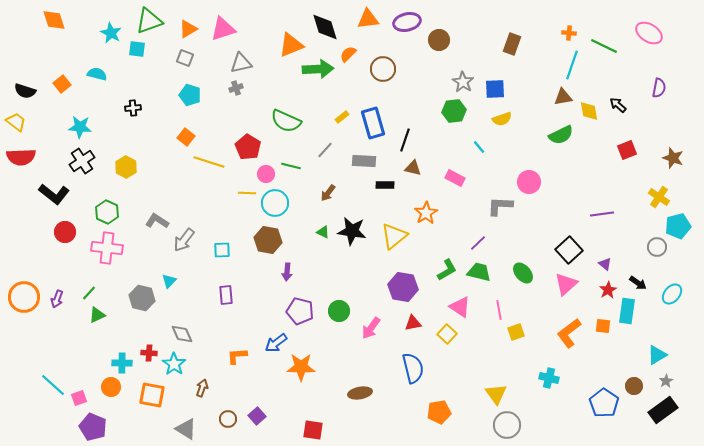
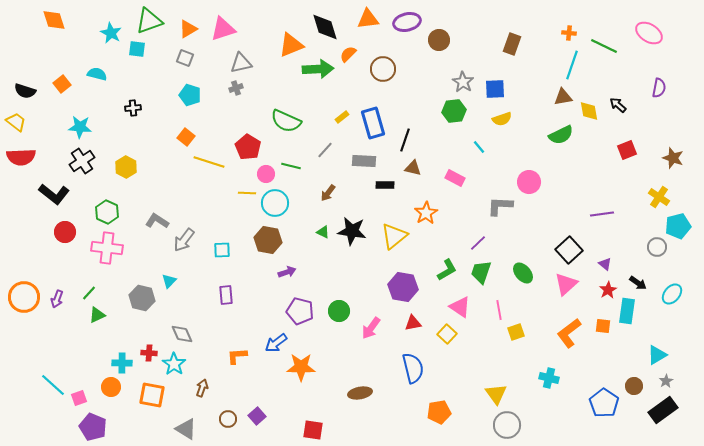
purple arrow at (287, 272): rotated 114 degrees counterclockwise
green trapezoid at (479, 272): moved 2 px right; rotated 85 degrees counterclockwise
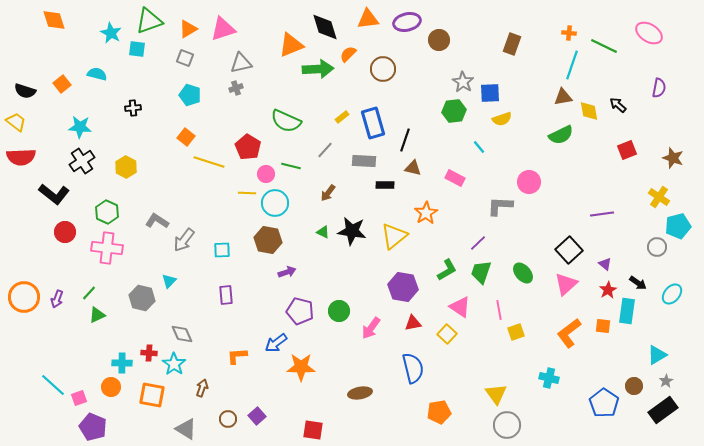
blue square at (495, 89): moved 5 px left, 4 px down
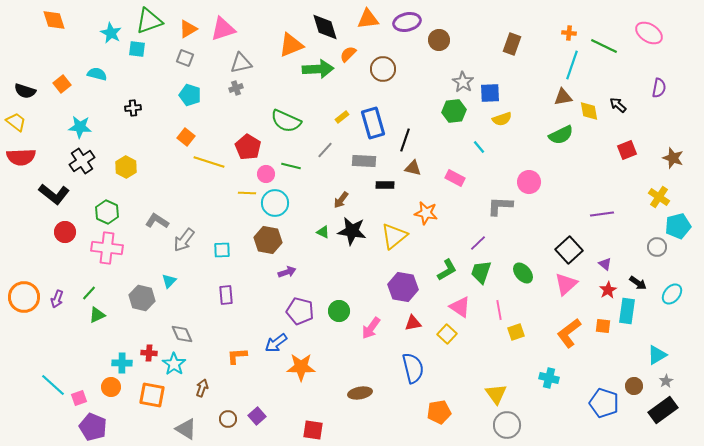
brown arrow at (328, 193): moved 13 px right, 7 px down
orange star at (426, 213): rotated 30 degrees counterclockwise
blue pentagon at (604, 403): rotated 16 degrees counterclockwise
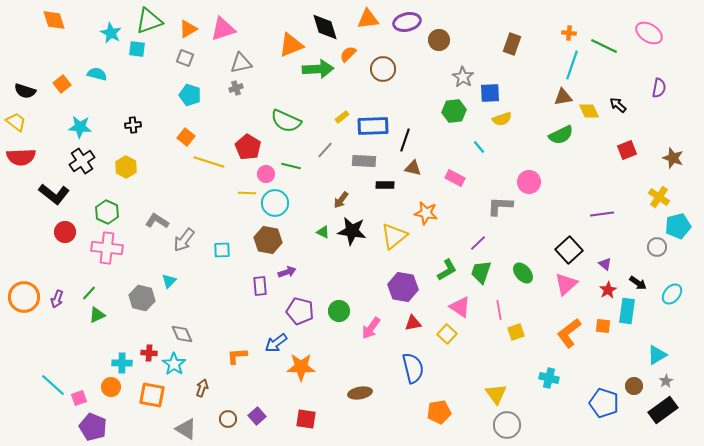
gray star at (463, 82): moved 5 px up
black cross at (133, 108): moved 17 px down
yellow diamond at (589, 111): rotated 15 degrees counterclockwise
blue rectangle at (373, 123): moved 3 px down; rotated 76 degrees counterclockwise
purple rectangle at (226, 295): moved 34 px right, 9 px up
red square at (313, 430): moved 7 px left, 11 px up
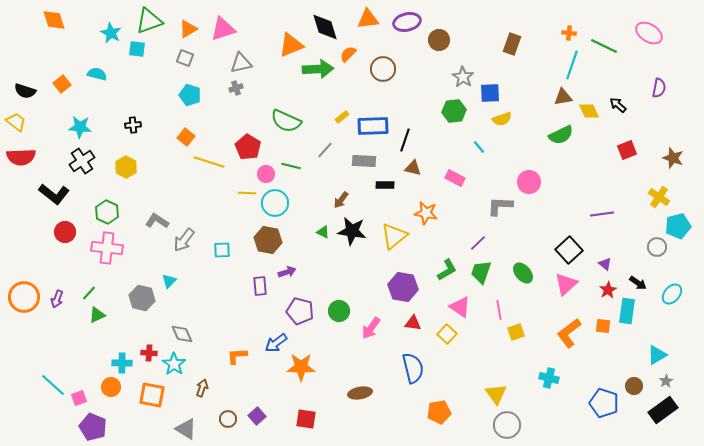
red triangle at (413, 323): rotated 18 degrees clockwise
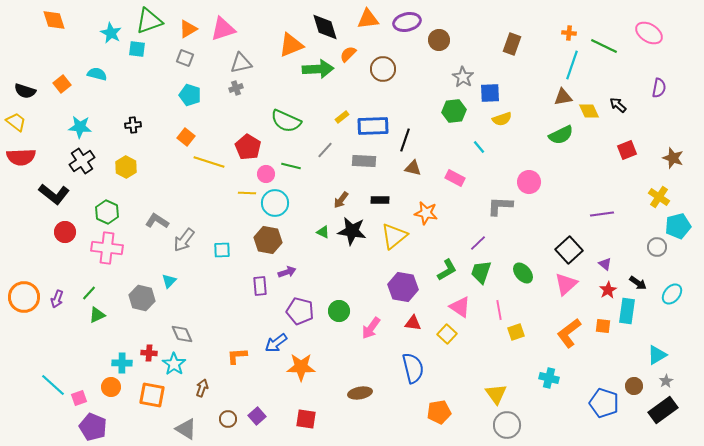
black rectangle at (385, 185): moved 5 px left, 15 px down
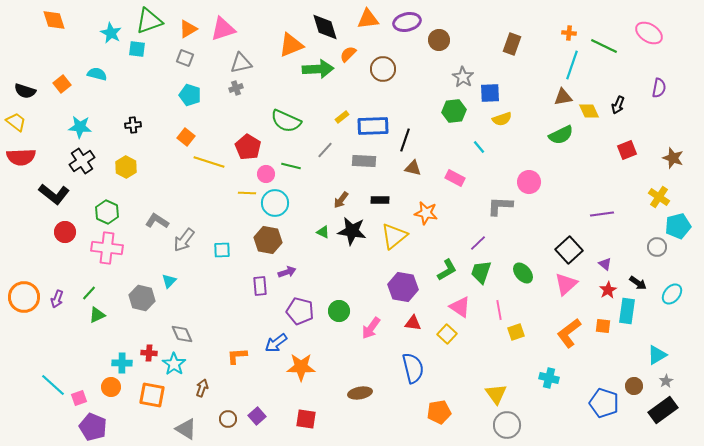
black arrow at (618, 105): rotated 108 degrees counterclockwise
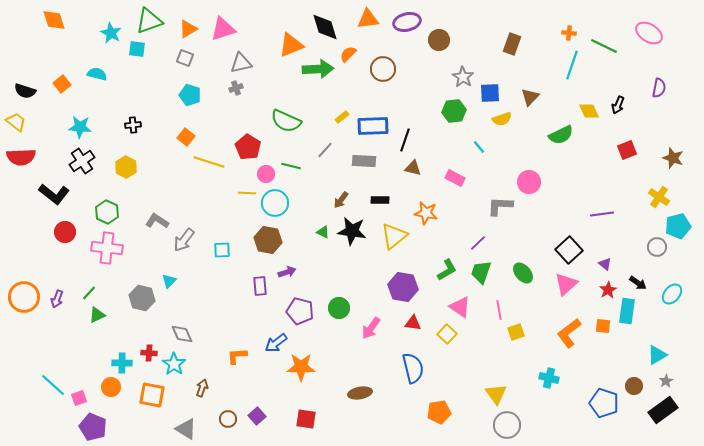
brown triangle at (563, 97): moved 33 px left; rotated 36 degrees counterclockwise
green circle at (339, 311): moved 3 px up
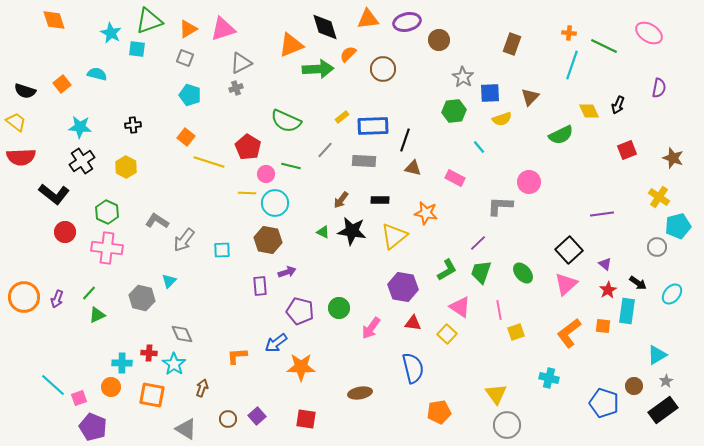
gray triangle at (241, 63): rotated 15 degrees counterclockwise
